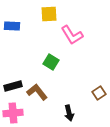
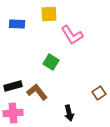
blue rectangle: moved 5 px right, 2 px up
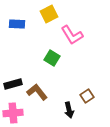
yellow square: rotated 24 degrees counterclockwise
green square: moved 1 px right, 4 px up
black rectangle: moved 2 px up
brown square: moved 12 px left, 3 px down
black arrow: moved 3 px up
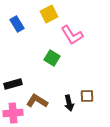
blue rectangle: rotated 56 degrees clockwise
brown L-shape: moved 9 px down; rotated 20 degrees counterclockwise
brown square: rotated 32 degrees clockwise
black arrow: moved 7 px up
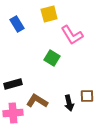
yellow square: rotated 12 degrees clockwise
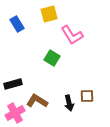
pink cross: moved 2 px right; rotated 24 degrees counterclockwise
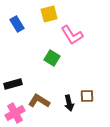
brown L-shape: moved 2 px right
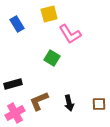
pink L-shape: moved 2 px left, 1 px up
brown square: moved 12 px right, 8 px down
brown L-shape: rotated 55 degrees counterclockwise
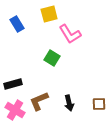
pink cross: moved 3 px up; rotated 30 degrees counterclockwise
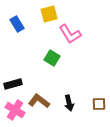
brown L-shape: rotated 60 degrees clockwise
